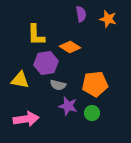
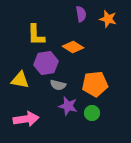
orange diamond: moved 3 px right
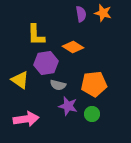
orange star: moved 5 px left, 6 px up
yellow triangle: rotated 24 degrees clockwise
orange pentagon: moved 1 px left
green circle: moved 1 px down
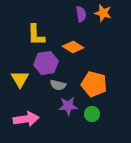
yellow triangle: moved 1 px up; rotated 24 degrees clockwise
orange pentagon: rotated 20 degrees clockwise
purple star: rotated 18 degrees counterclockwise
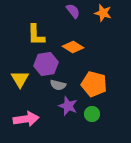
purple semicircle: moved 8 px left, 3 px up; rotated 28 degrees counterclockwise
purple hexagon: moved 1 px down
purple star: rotated 24 degrees clockwise
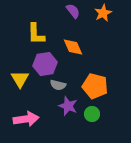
orange star: rotated 30 degrees clockwise
yellow L-shape: moved 1 px up
orange diamond: rotated 35 degrees clockwise
purple hexagon: moved 1 px left
orange pentagon: moved 1 px right, 2 px down
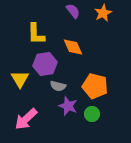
gray semicircle: moved 1 px down
pink arrow: rotated 145 degrees clockwise
